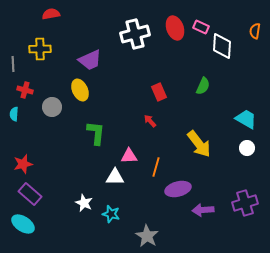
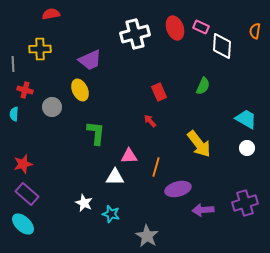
purple rectangle: moved 3 px left
cyan ellipse: rotated 10 degrees clockwise
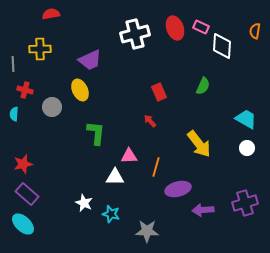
gray star: moved 5 px up; rotated 30 degrees counterclockwise
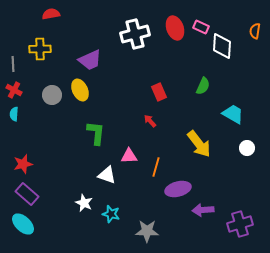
red cross: moved 11 px left; rotated 14 degrees clockwise
gray circle: moved 12 px up
cyan trapezoid: moved 13 px left, 5 px up
white triangle: moved 8 px left, 2 px up; rotated 18 degrees clockwise
purple cross: moved 5 px left, 21 px down
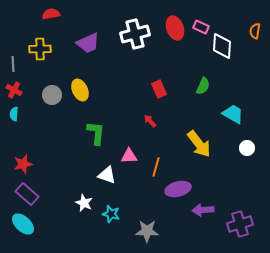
purple trapezoid: moved 2 px left, 17 px up
red rectangle: moved 3 px up
